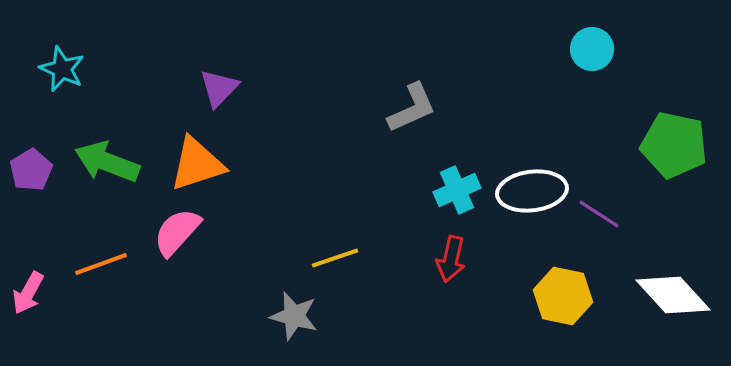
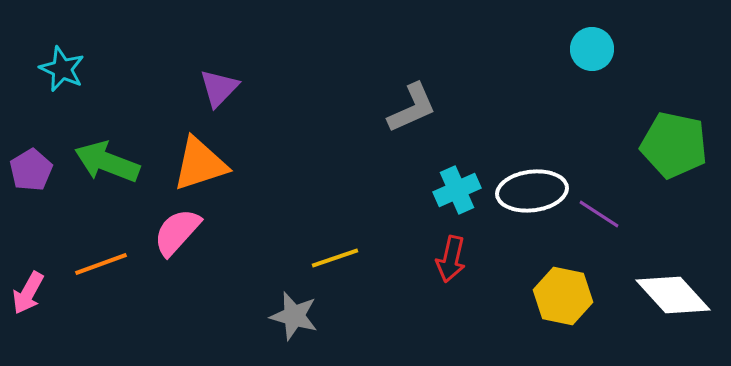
orange triangle: moved 3 px right
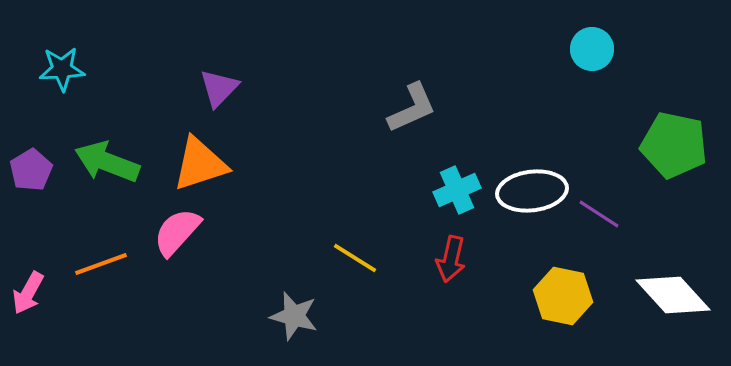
cyan star: rotated 27 degrees counterclockwise
yellow line: moved 20 px right; rotated 51 degrees clockwise
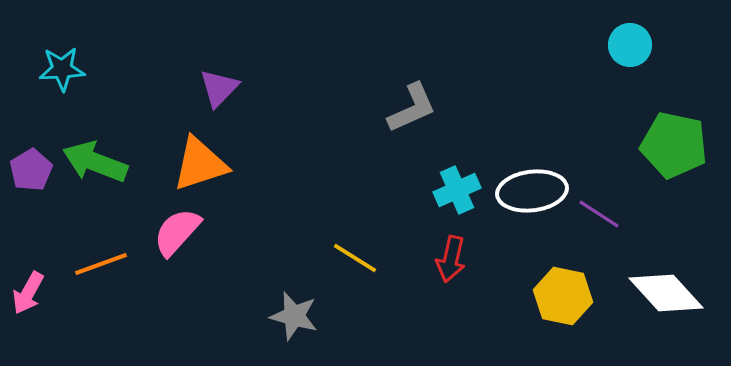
cyan circle: moved 38 px right, 4 px up
green arrow: moved 12 px left
white diamond: moved 7 px left, 2 px up
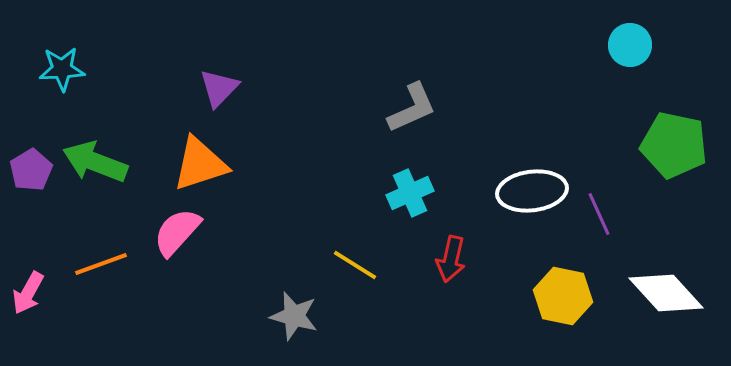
cyan cross: moved 47 px left, 3 px down
purple line: rotated 33 degrees clockwise
yellow line: moved 7 px down
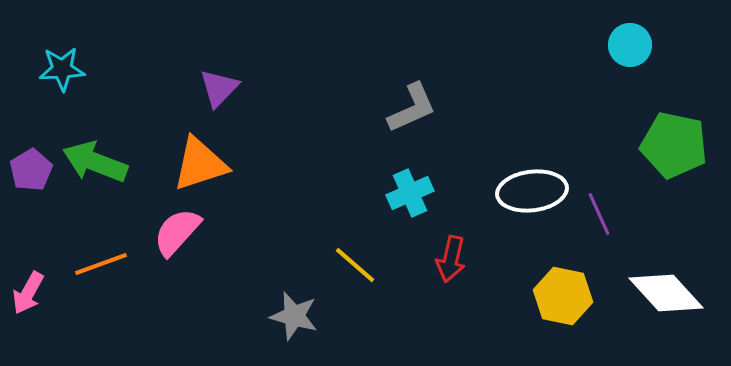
yellow line: rotated 9 degrees clockwise
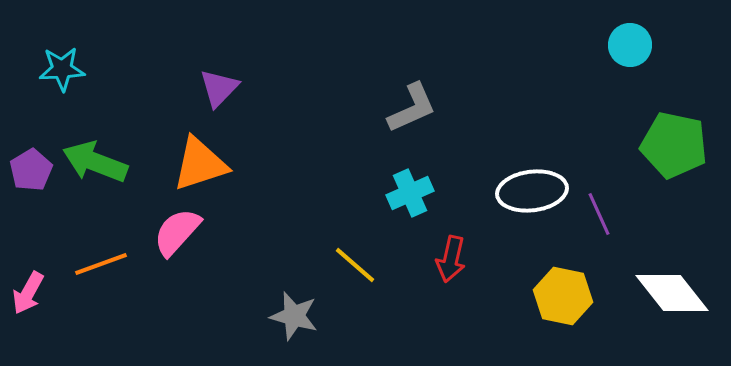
white diamond: moved 6 px right; rotated 4 degrees clockwise
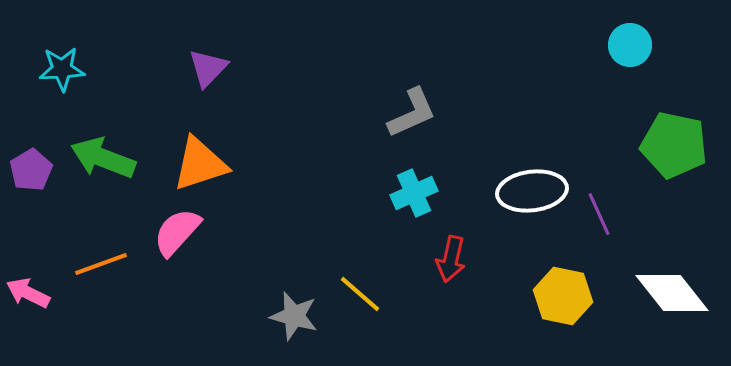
purple triangle: moved 11 px left, 20 px up
gray L-shape: moved 5 px down
green arrow: moved 8 px right, 4 px up
cyan cross: moved 4 px right
yellow line: moved 5 px right, 29 px down
pink arrow: rotated 87 degrees clockwise
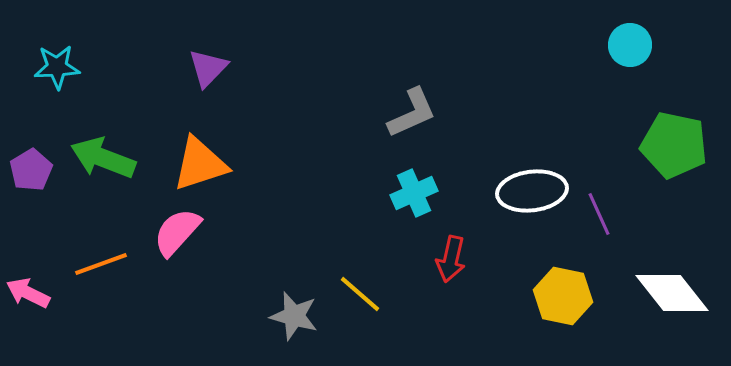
cyan star: moved 5 px left, 2 px up
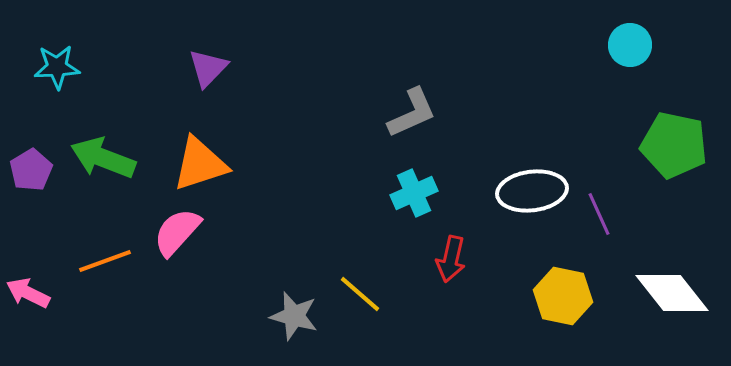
orange line: moved 4 px right, 3 px up
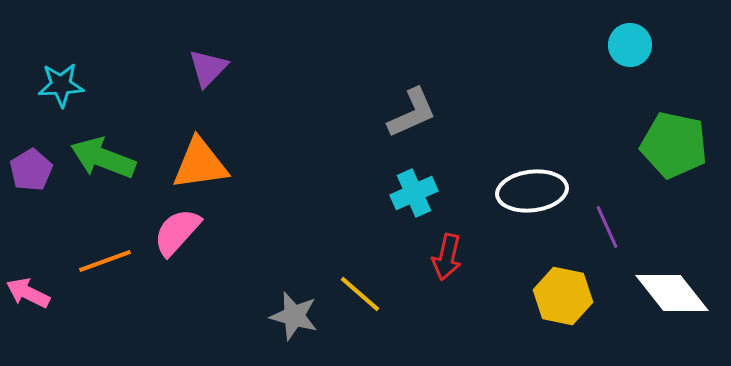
cyan star: moved 4 px right, 18 px down
orange triangle: rotated 10 degrees clockwise
purple line: moved 8 px right, 13 px down
red arrow: moved 4 px left, 2 px up
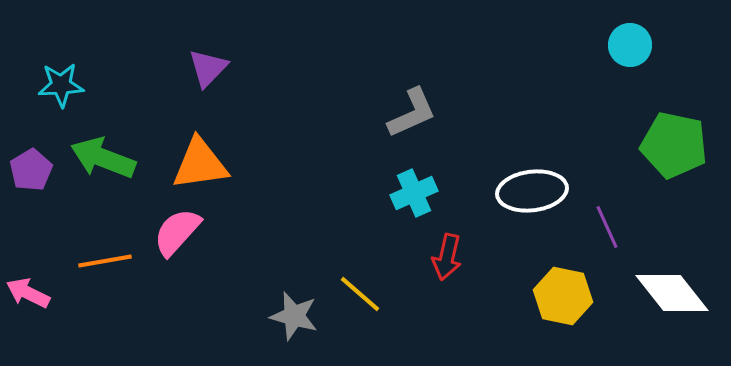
orange line: rotated 10 degrees clockwise
